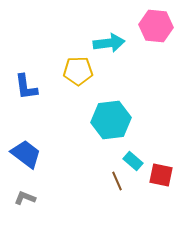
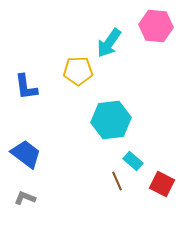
cyan arrow: rotated 132 degrees clockwise
red square: moved 1 px right, 9 px down; rotated 15 degrees clockwise
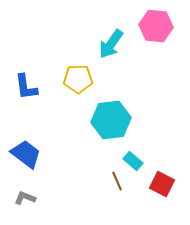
cyan arrow: moved 2 px right, 1 px down
yellow pentagon: moved 8 px down
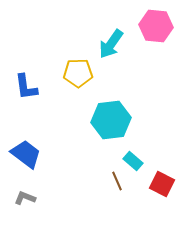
yellow pentagon: moved 6 px up
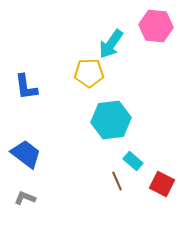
yellow pentagon: moved 11 px right
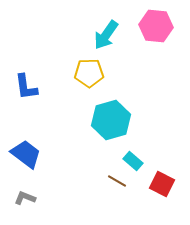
cyan arrow: moved 5 px left, 9 px up
cyan hexagon: rotated 9 degrees counterclockwise
brown line: rotated 36 degrees counterclockwise
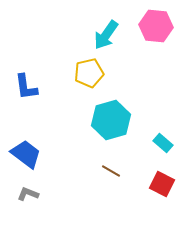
yellow pentagon: rotated 12 degrees counterclockwise
cyan rectangle: moved 30 px right, 18 px up
brown line: moved 6 px left, 10 px up
gray L-shape: moved 3 px right, 4 px up
